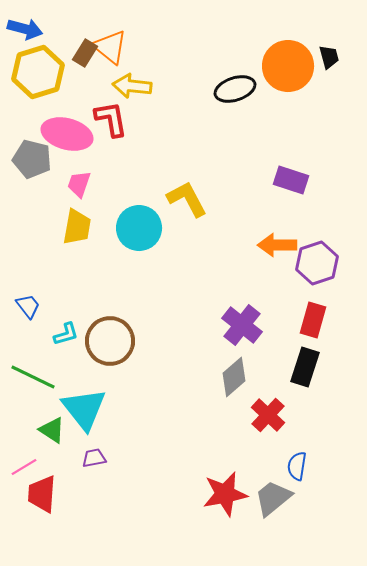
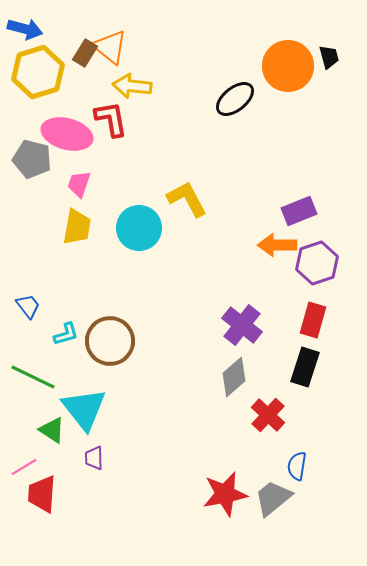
black ellipse: moved 10 px down; rotated 21 degrees counterclockwise
purple rectangle: moved 8 px right, 31 px down; rotated 40 degrees counterclockwise
purple trapezoid: rotated 80 degrees counterclockwise
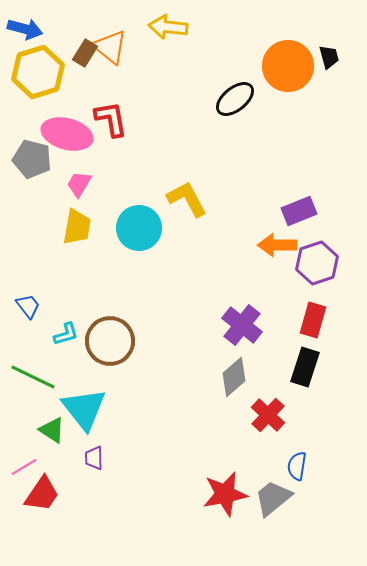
yellow arrow: moved 36 px right, 59 px up
pink trapezoid: rotated 12 degrees clockwise
red trapezoid: rotated 150 degrees counterclockwise
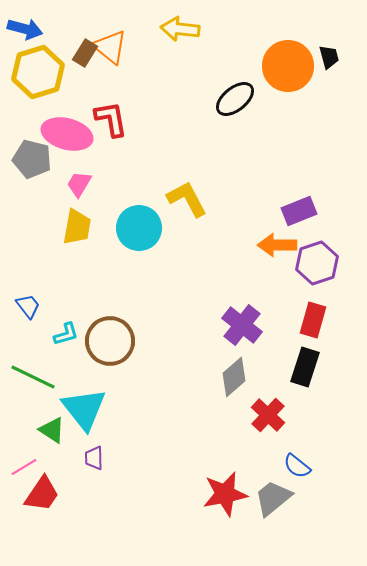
yellow arrow: moved 12 px right, 2 px down
blue semicircle: rotated 60 degrees counterclockwise
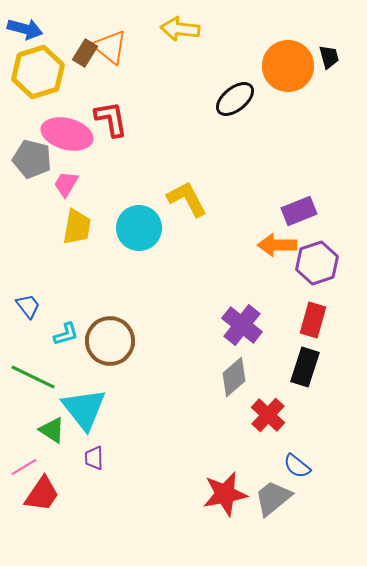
pink trapezoid: moved 13 px left
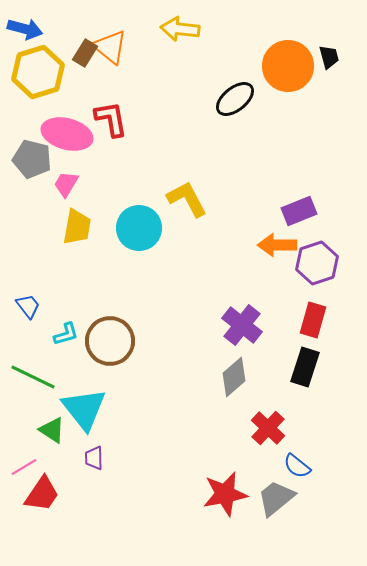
red cross: moved 13 px down
gray trapezoid: moved 3 px right
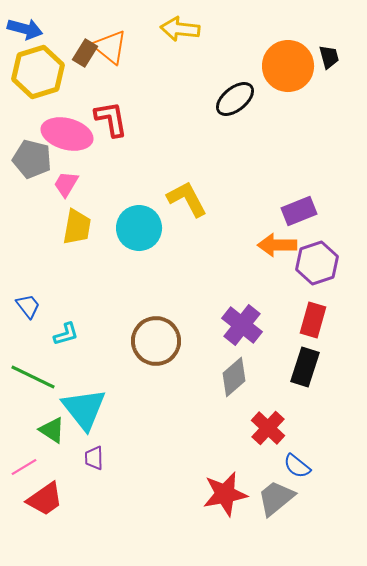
brown circle: moved 46 px right
red trapezoid: moved 3 px right, 5 px down; rotated 21 degrees clockwise
